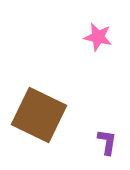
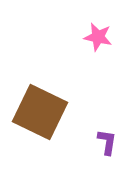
brown square: moved 1 px right, 3 px up
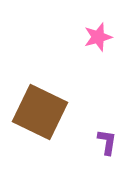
pink star: rotated 28 degrees counterclockwise
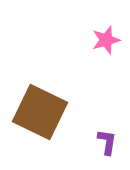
pink star: moved 8 px right, 3 px down
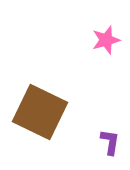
purple L-shape: moved 3 px right
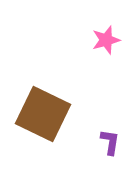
brown square: moved 3 px right, 2 px down
